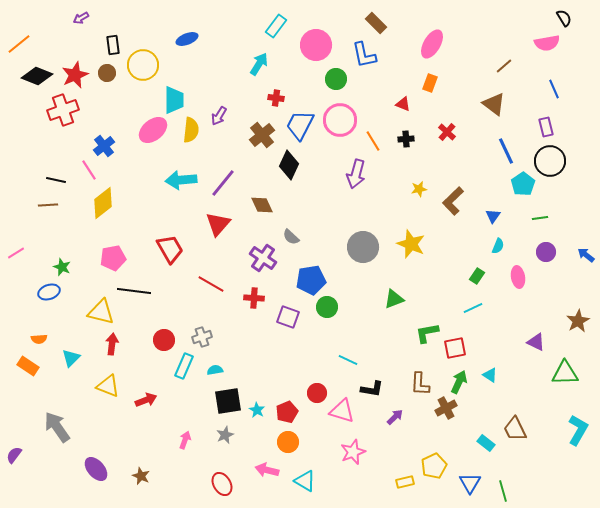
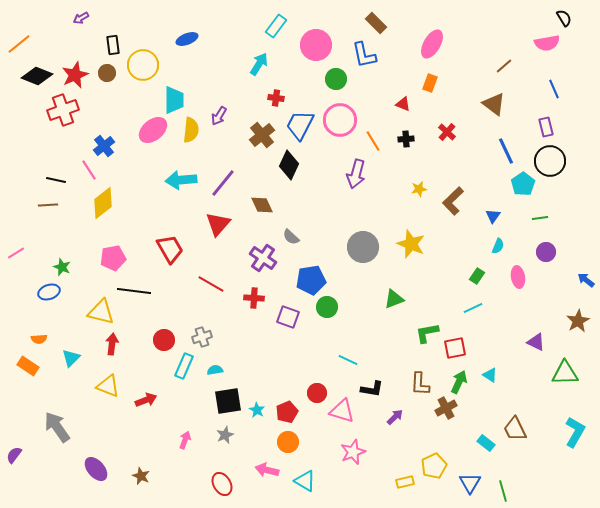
blue arrow at (586, 255): moved 25 px down
cyan L-shape at (578, 430): moved 3 px left, 2 px down
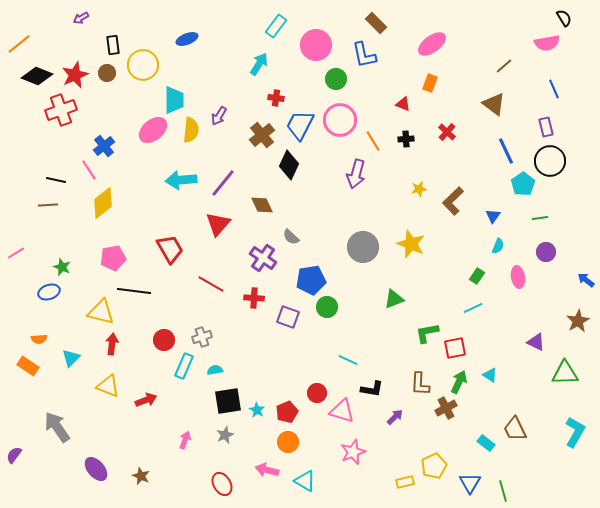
pink ellipse at (432, 44): rotated 24 degrees clockwise
red cross at (63, 110): moved 2 px left
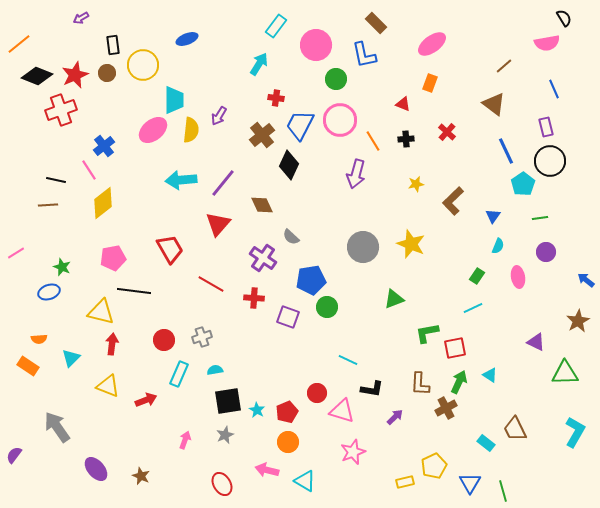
yellow star at (419, 189): moved 3 px left, 5 px up
cyan rectangle at (184, 366): moved 5 px left, 8 px down
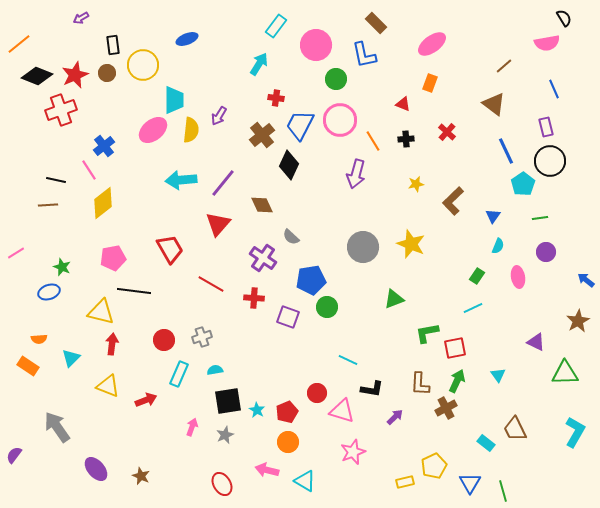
cyan triangle at (490, 375): moved 8 px right; rotated 21 degrees clockwise
green arrow at (459, 382): moved 2 px left, 1 px up
pink arrow at (185, 440): moved 7 px right, 13 px up
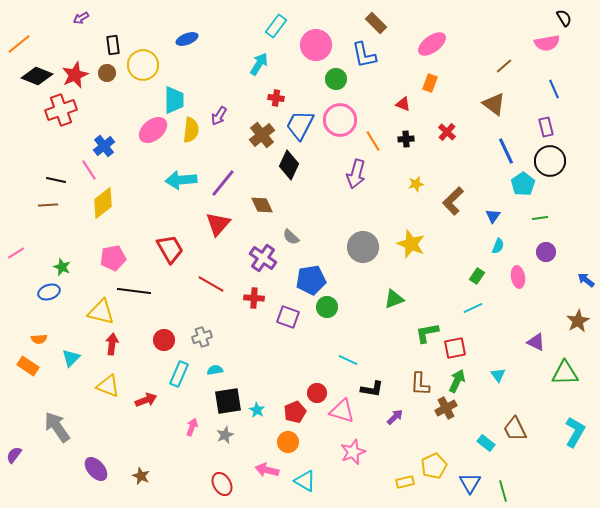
red pentagon at (287, 412): moved 8 px right
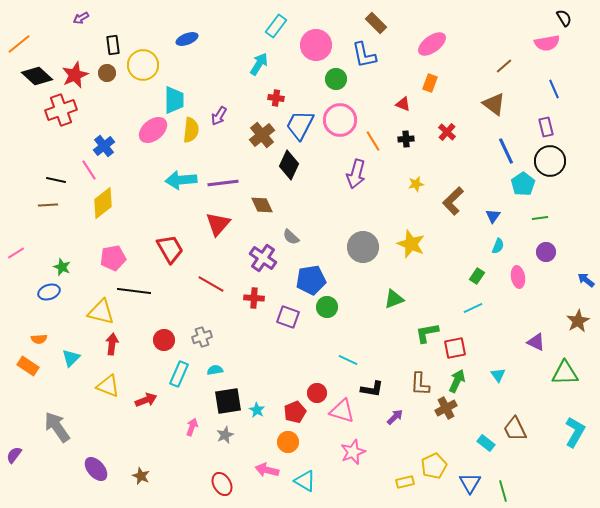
black diamond at (37, 76): rotated 20 degrees clockwise
purple line at (223, 183): rotated 44 degrees clockwise
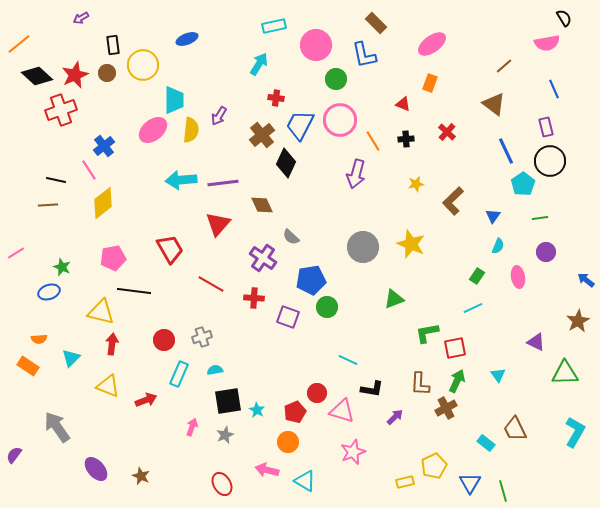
cyan rectangle at (276, 26): moved 2 px left; rotated 40 degrees clockwise
black diamond at (289, 165): moved 3 px left, 2 px up
